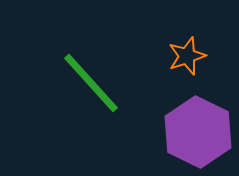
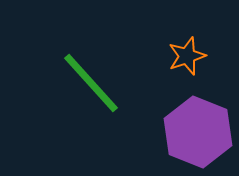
purple hexagon: rotated 4 degrees counterclockwise
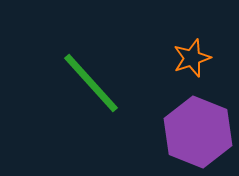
orange star: moved 5 px right, 2 px down
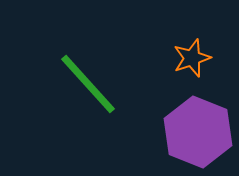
green line: moved 3 px left, 1 px down
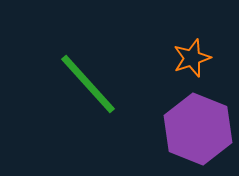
purple hexagon: moved 3 px up
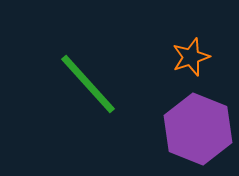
orange star: moved 1 px left, 1 px up
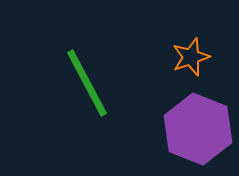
green line: moved 1 px left, 1 px up; rotated 14 degrees clockwise
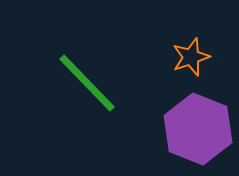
green line: rotated 16 degrees counterclockwise
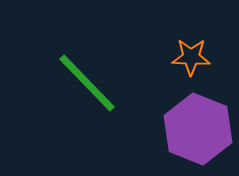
orange star: rotated 21 degrees clockwise
